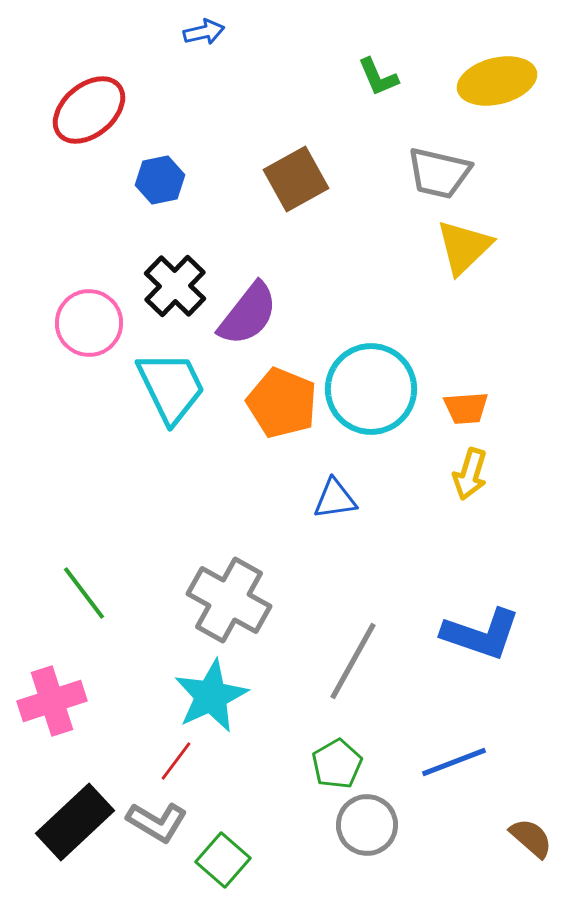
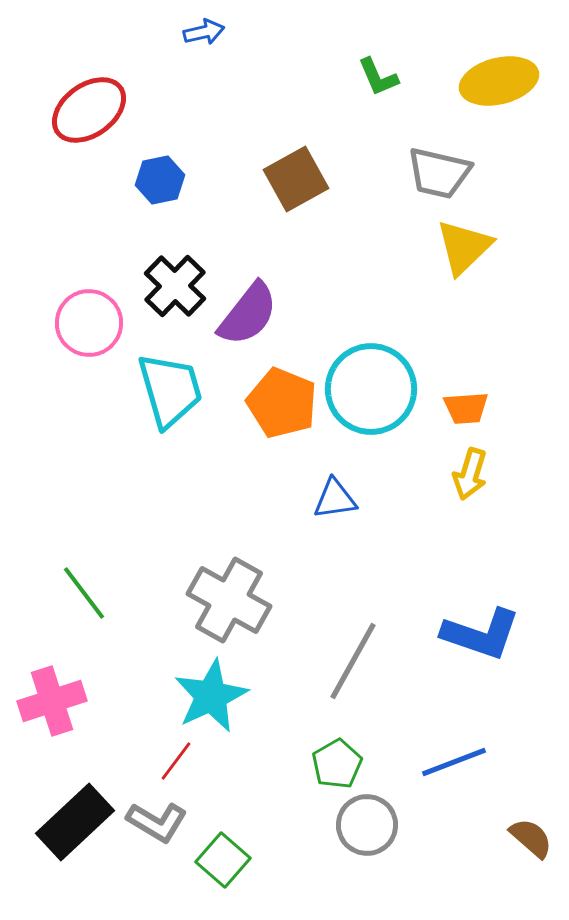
yellow ellipse: moved 2 px right
red ellipse: rotated 4 degrees clockwise
cyan trapezoid: moved 1 px left, 3 px down; rotated 10 degrees clockwise
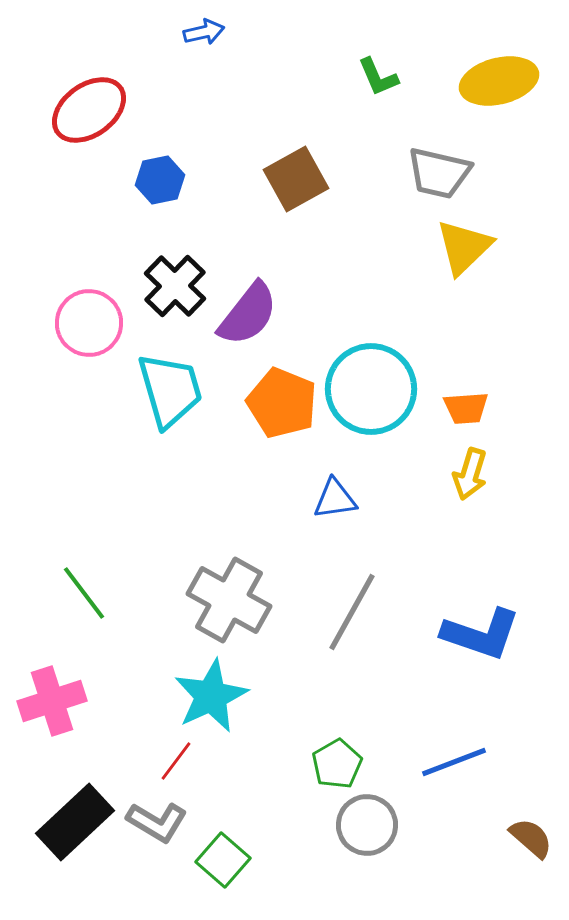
gray line: moved 1 px left, 49 px up
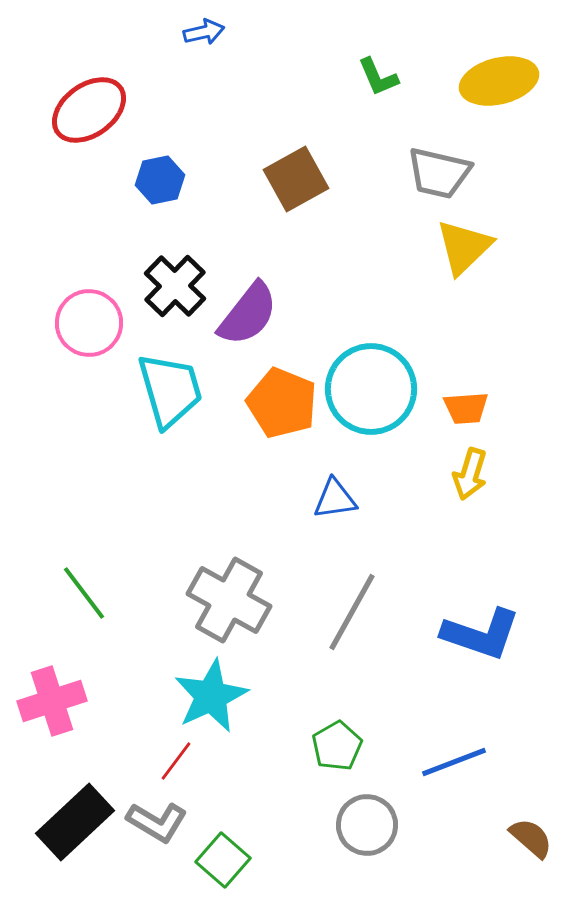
green pentagon: moved 18 px up
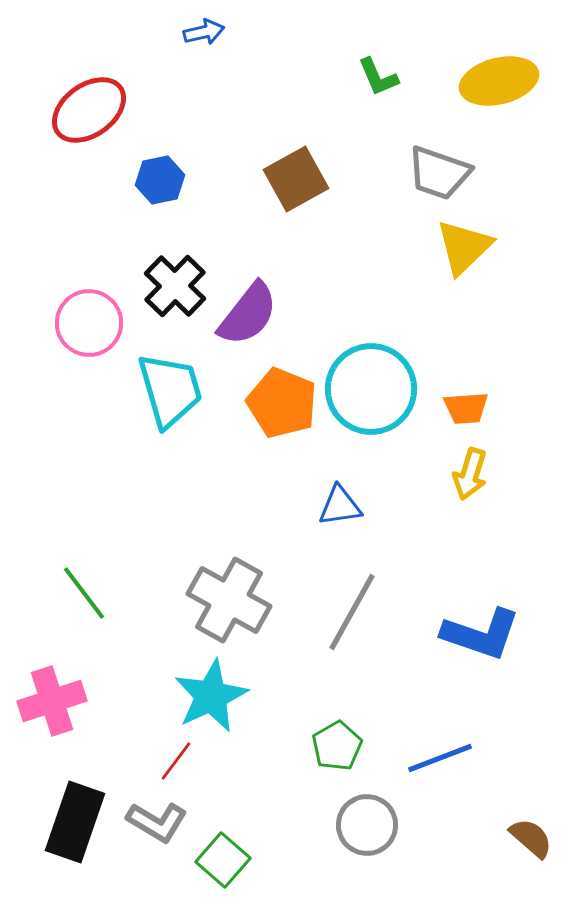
gray trapezoid: rotated 6 degrees clockwise
blue triangle: moved 5 px right, 7 px down
blue line: moved 14 px left, 4 px up
black rectangle: rotated 28 degrees counterclockwise
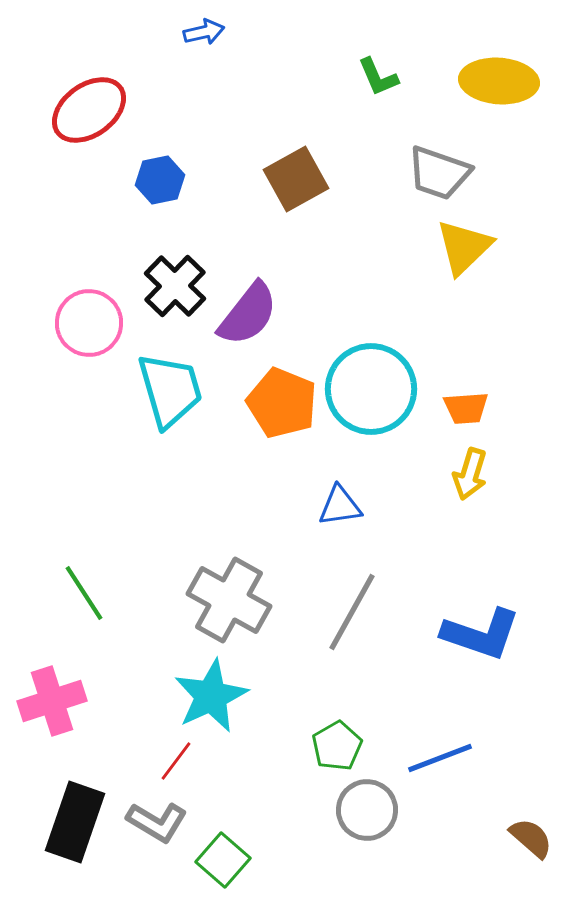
yellow ellipse: rotated 18 degrees clockwise
green line: rotated 4 degrees clockwise
gray circle: moved 15 px up
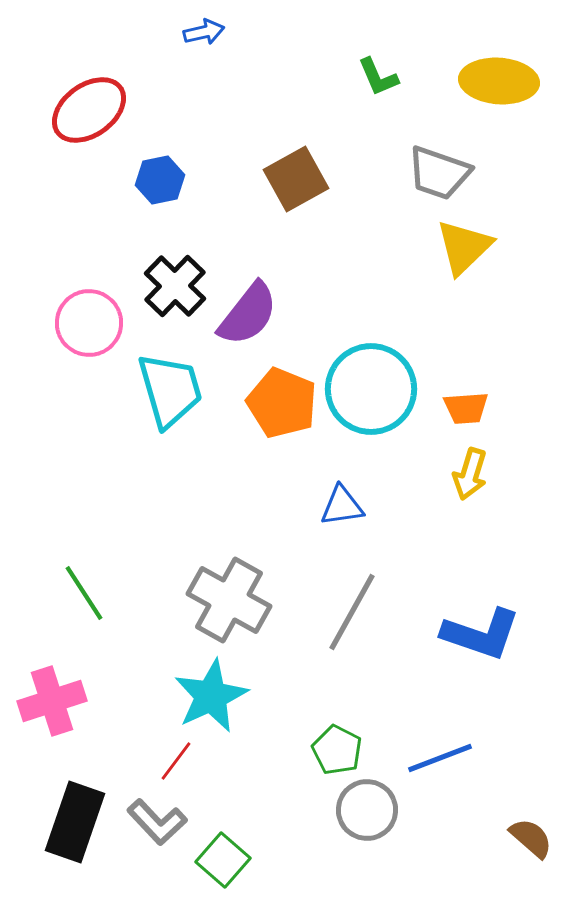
blue triangle: moved 2 px right
green pentagon: moved 4 px down; rotated 15 degrees counterclockwise
gray L-shape: rotated 16 degrees clockwise
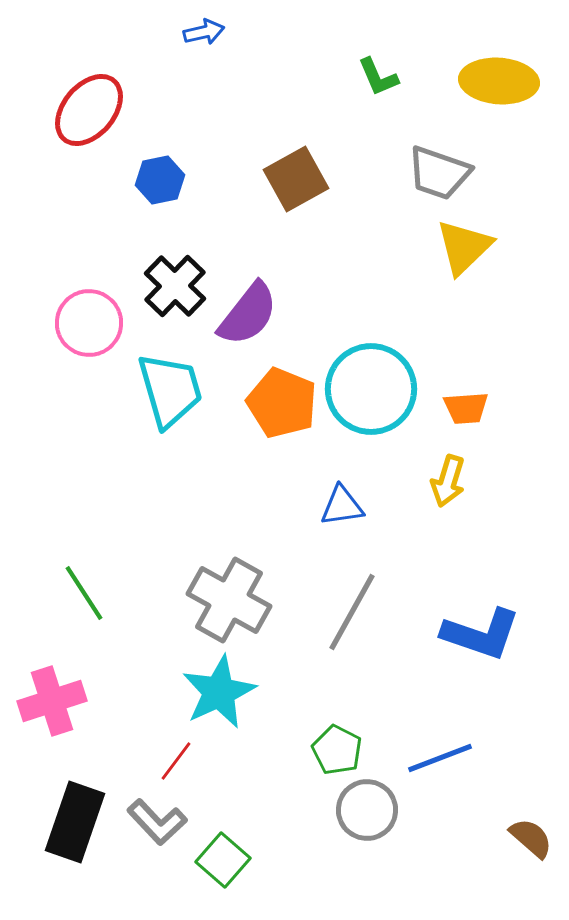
red ellipse: rotated 14 degrees counterclockwise
yellow arrow: moved 22 px left, 7 px down
cyan star: moved 8 px right, 4 px up
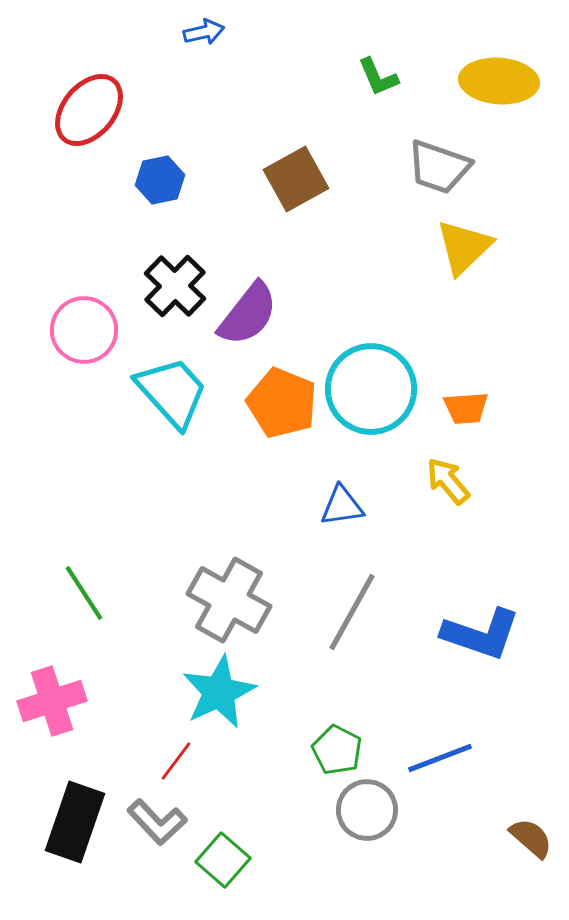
gray trapezoid: moved 6 px up
pink circle: moved 5 px left, 7 px down
cyan trapezoid: moved 2 px right, 2 px down; rotated 26 degrees counterclockwise
yellow arrow: rotated 123 degrees clockwise
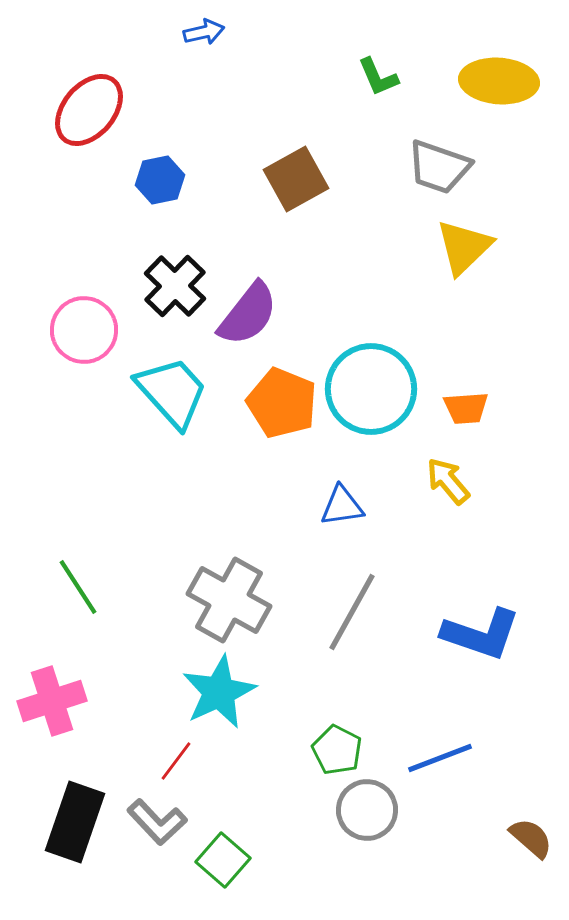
green line: moved 6 px left, 6 px up
